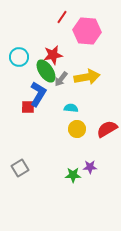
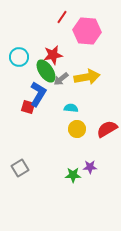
gray arrow: rotated 14 degrees clockwise
red square: rotated 16 degrees clockwise
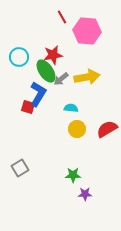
red line: rotated 64 degrees counterclockwise
purple star: moved 5 px left, 27 px down
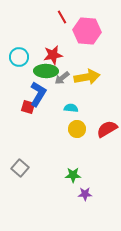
green ellipse: rotated 55 degrees counterclockwise
gray arrow: moved 1 px right, 1 px up
gray square: rotated 18 degrees counterclockwise
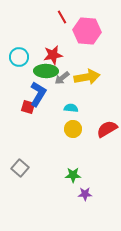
yellow circle: moved 4 px left
